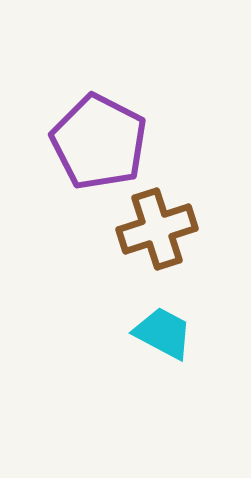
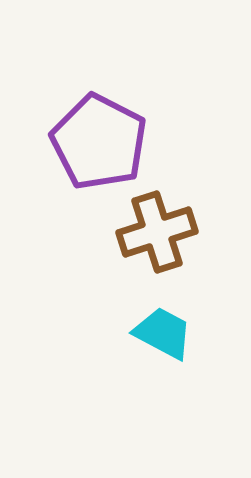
brown cross: moved 3 px down
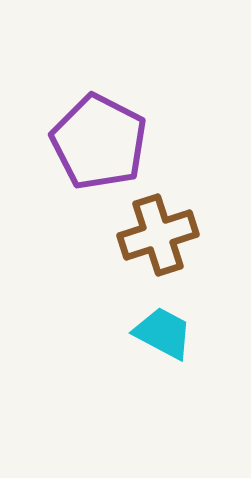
brown cross: moved 1 px right, 3 px down
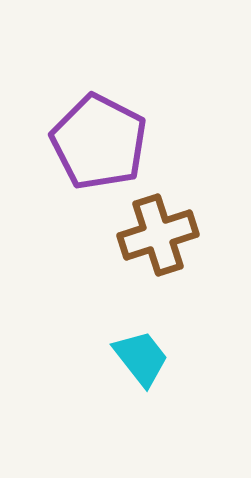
cyan trapezoid: moved 22 px left, 25 px down; rotated 24 degrees clockwise
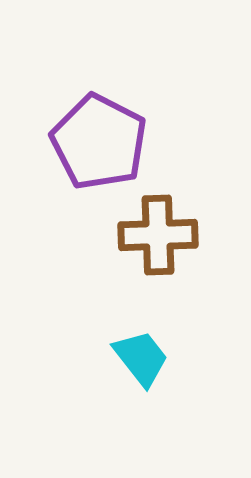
brown cross: rotated 16 degrees clockwise
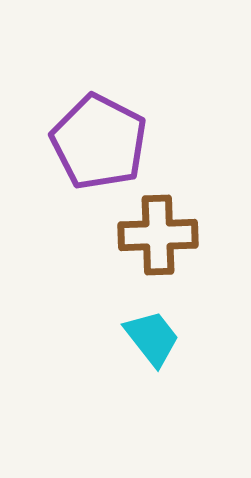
cyan trapezoid: moved 11 px right, 20 px up
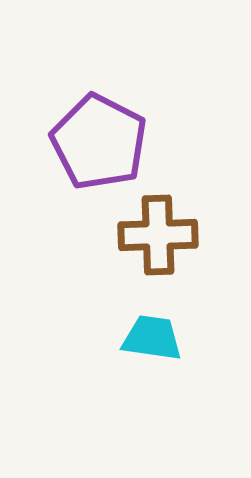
cyan trapezoid: rotated 44 degrees counterclockwise
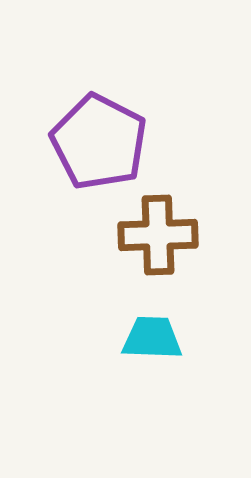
cyan trapezoid: rotated 6 degrees counterclockwise
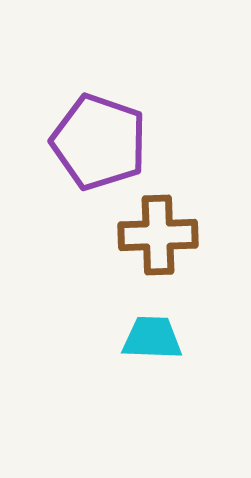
purple pentagon: rotated 8 degrees counterclockwise
